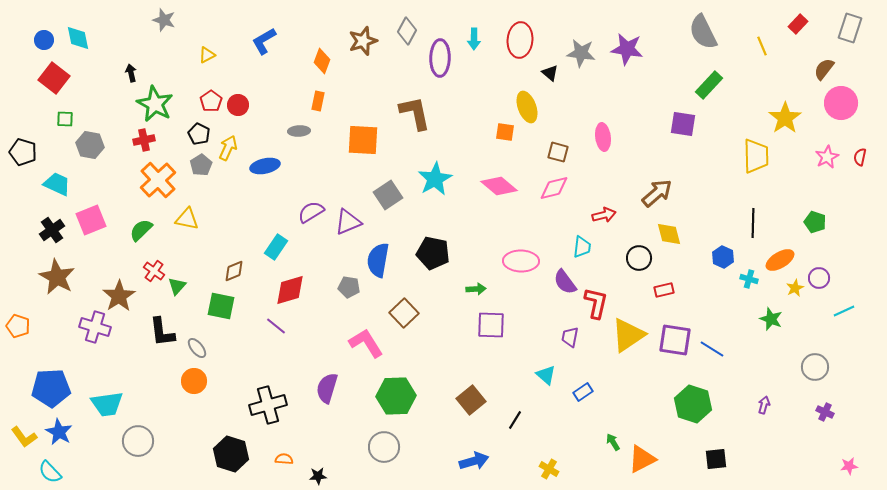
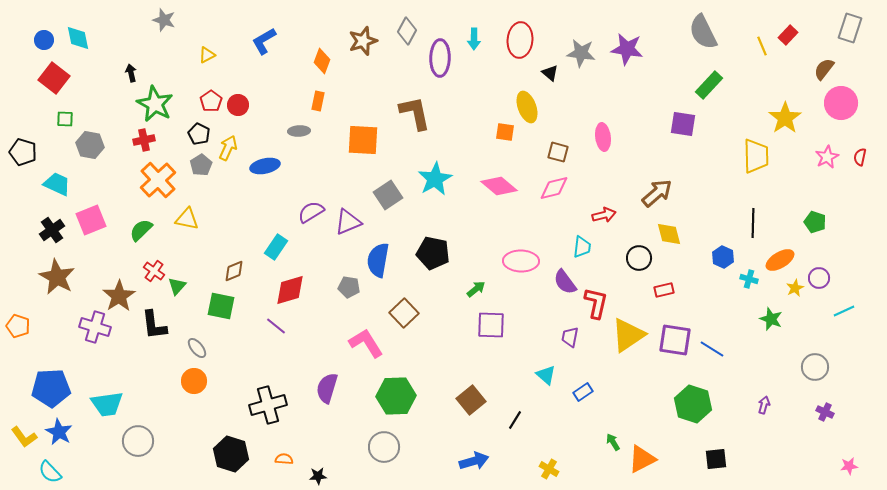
red rectangle at (798, 24): moved 10 px left, 11 px down
green arrow at (476, 289): rotated 36 degrees counterclockwise
black L-shape at (162, 332): moved 8 px left, 7 px up
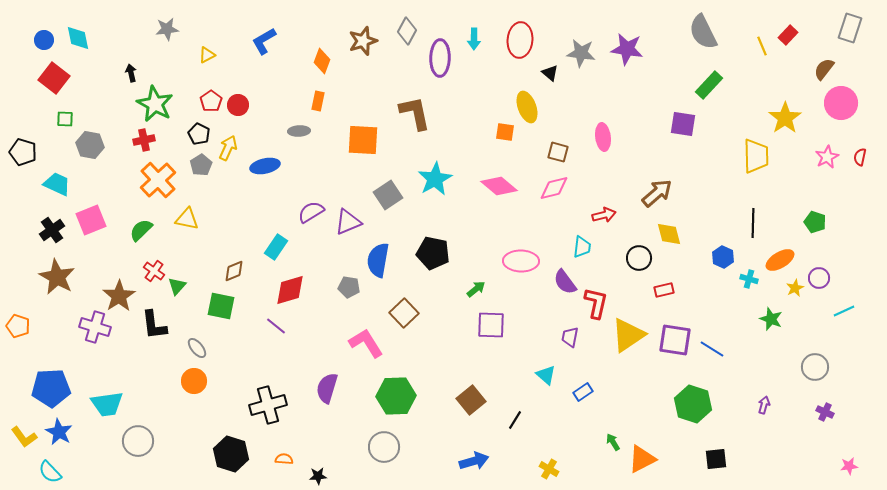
gray star at (164, 20): moved 3 px right, 9 px down; rotated 25 degrees counterclockwise
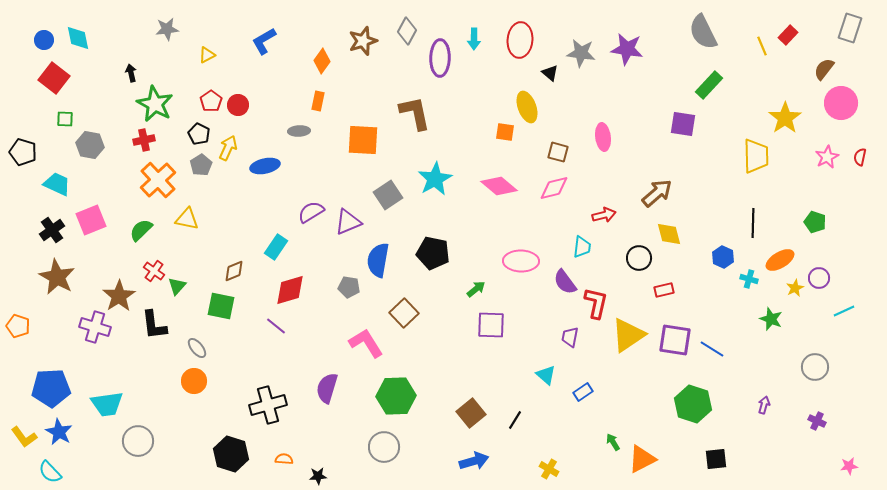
orange diamond at (322, 61): rotated 15 degrees clockwise
brown square at (471, 400): moved 13 px down
purple cross at (825, 412): moved 8 px left, 9 px down
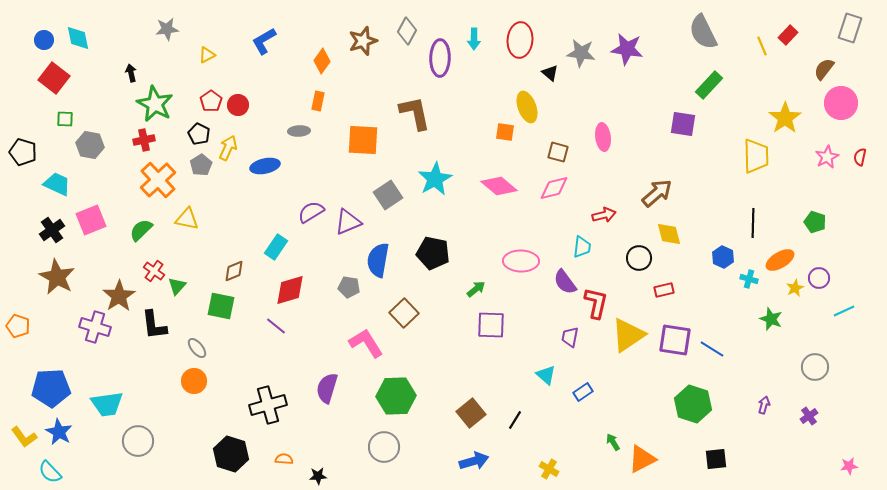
purple cross at (817, 421): moved 8 px left, 5 px up; rotated 30 degrees clockwise
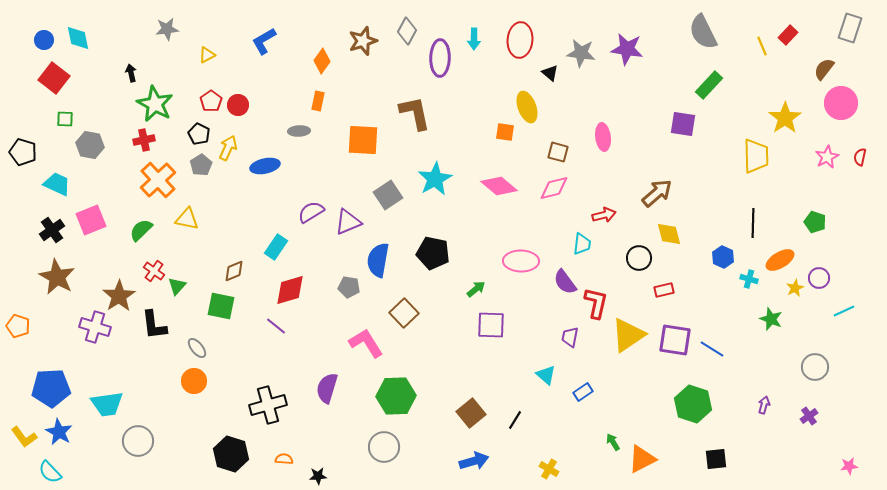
cyan trapezoid at (582, 247): moved 3 px up
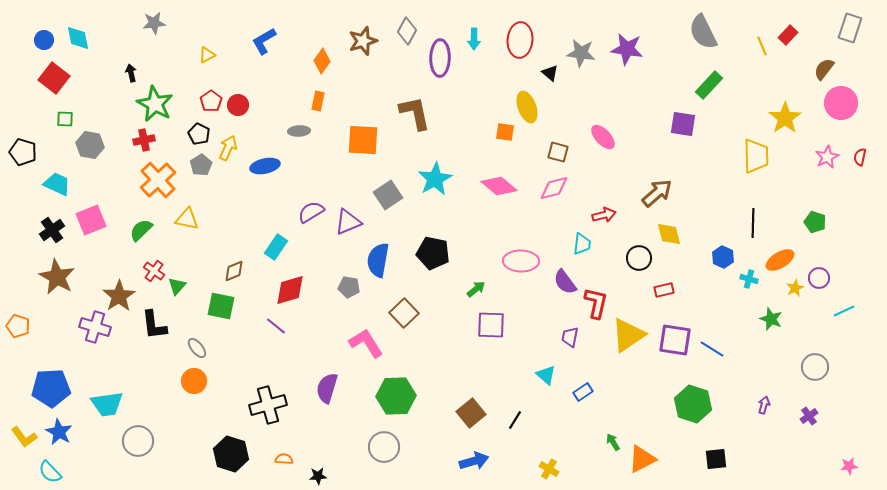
gray star at (167, 29): moved 13 px left, 6 px up
pink ellipse at (603, 137): rotated 36 degrees counterclockwise
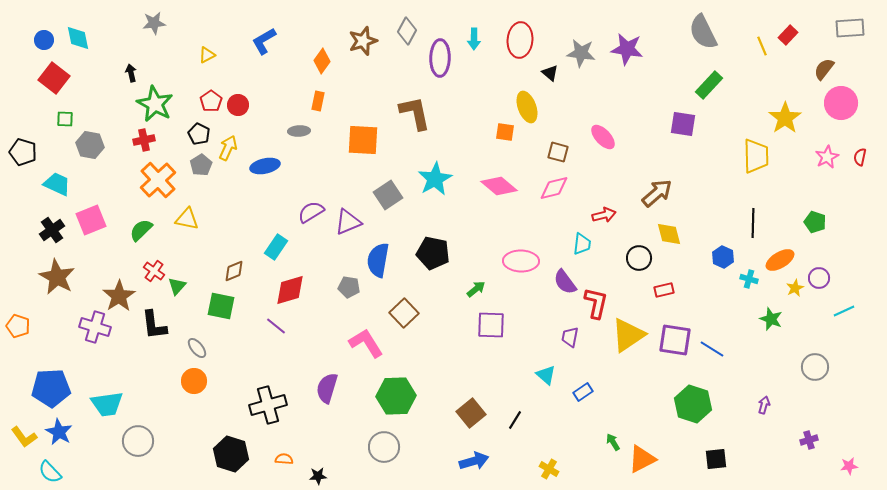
gray rectangle at (850, 28): rotated 68 degrees clockwise
purple cross at (809, 416): moved 24 px down; rotated 18 degrees clockwise
